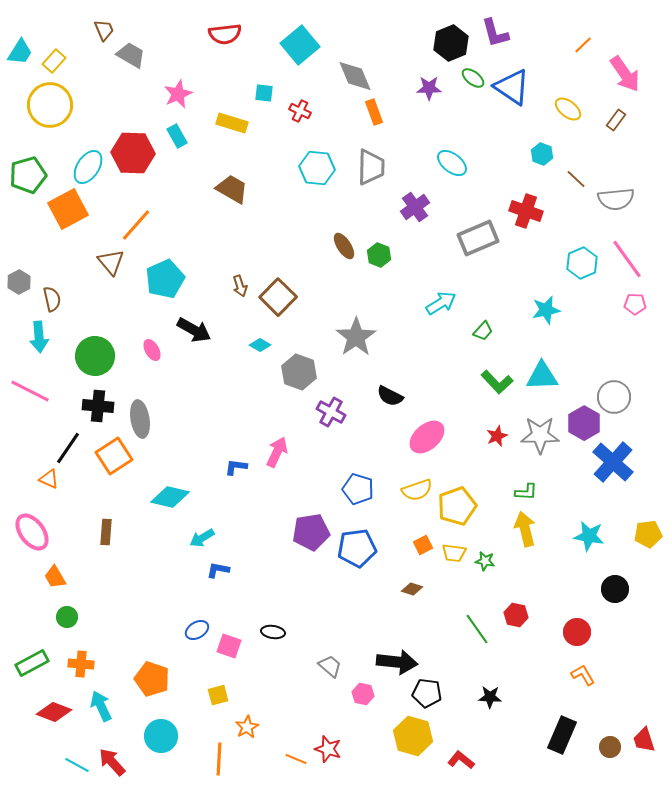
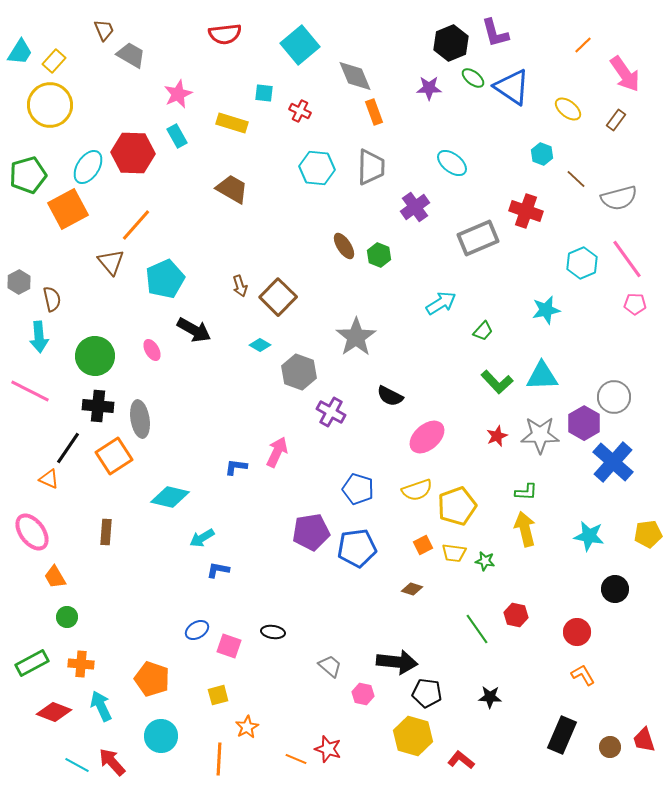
gray semicircle at (616, 199): moved 3 px right, 1 px up; rotated 9 degrees counterclockwise
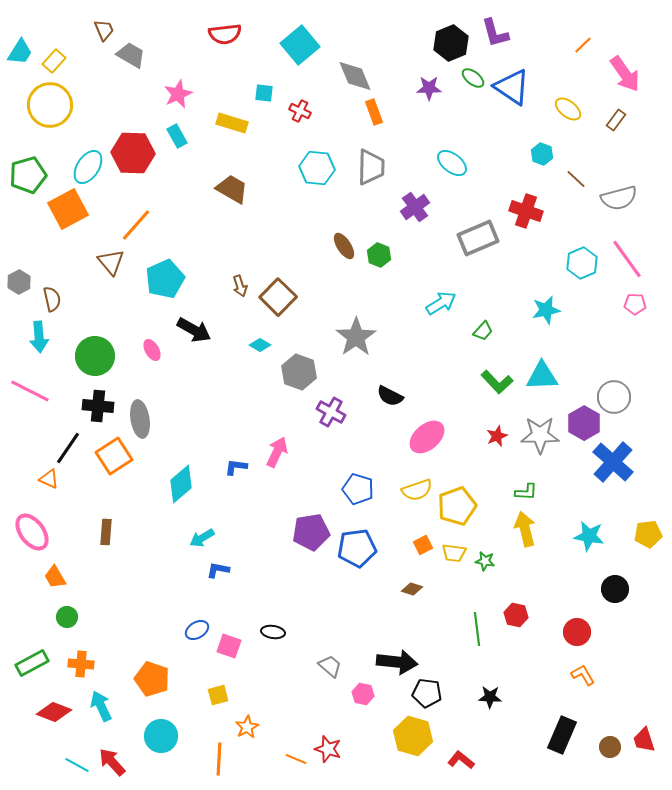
cyan diamond at (170, 497): moved 11 px right, 13 px up; rotated 54 degrees counterclockwise
green line at (477, 629): rotated 28 degrees clockwise
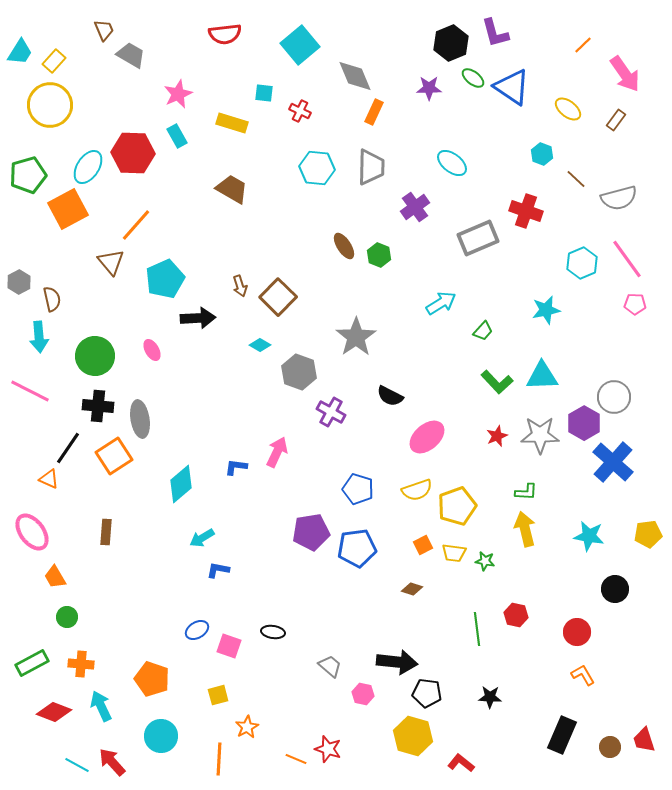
orange rectangle at (374, 112): rotated 45 degrees clockwise
black arrow at (194, 330): moved 4 px right, 12 px up; rotated 32 degrees counterclockwise
red L-shape at (461, 760): moved 3 px down
